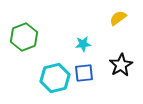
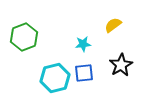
yellow semicircle: moved 5 px left, 7 px down
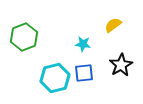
cyan star: rotated 14 degrees clockwise
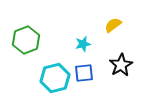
green hexagon: moved 2 px right, 3 px down
cyan star: rotated 21 degrees counterclockwise
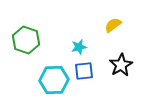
green hexagon: rotated 20 degrees counterclockwise
cyan star: moved 4 px left, 3 px down
blue square: moved 2 px up
cyan hexagon: moved 1 px left, 2 px down; rotated 12 degrees clockwise
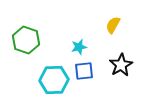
yellow semicircle: rotated 24 degrees counterclockwise
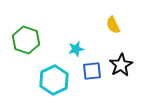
yellow semicircle: rotated 54 degrees counterclockwise
cyan star: moved 3 px left, 2 px down
blue square: moved 8 px right
cyan hexagon: rotated 24 degrees counterclockwise
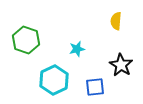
yellow semicircle: moved 3 px right, 4 px up; rotated 30 degrees clockwise
cyan star: moved 1 px right
black star: rotated 10 degrees counterclockwise
blue square: moved 3 px right, 16 px down
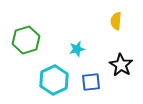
green hexagon: rotated 24 degrees clockwise
blue square: moved 4 px left, 5 px up
